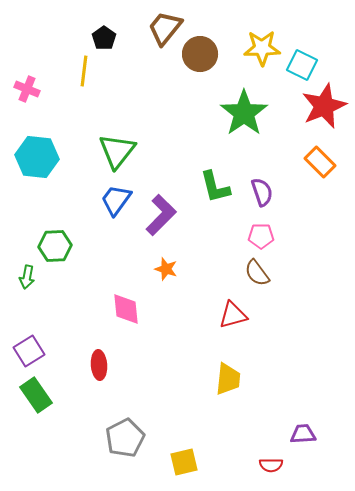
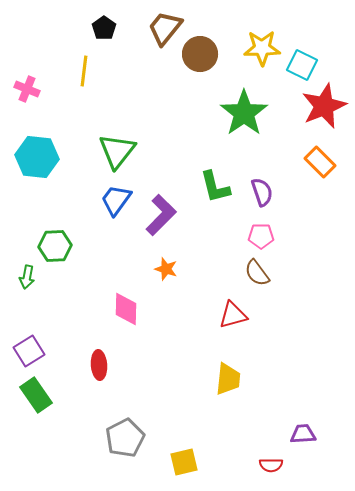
black pentagon: moved 10 px up
pink diamond: rotated 8 degrees clockwise
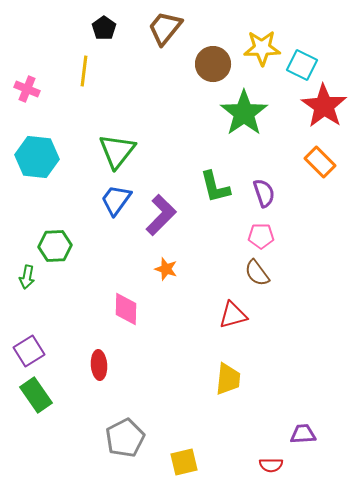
brown circle: moved 13 px right, 10 px down
red star: rotated 15 degrees counterclockwise
purple semicircle: moved 2 px right, 1 px down
